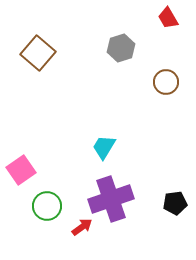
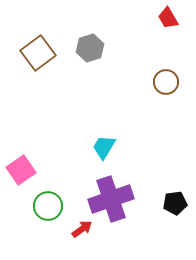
gray hexagon: moved 31 px left
brown square: rotated 12 degrees clockwise
green circle: moved 1 px right
red arrow: moved 2 px down
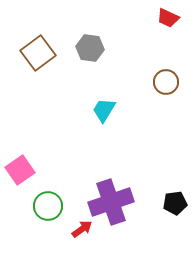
red trapezoid: rotated 35 degrees counterclockwise
gray hexagon: rotated 24 degrees clockwise
cyan trapezoid: moved 37 px up
pink square: moved 1 px left
purple cross: moved 3 px down
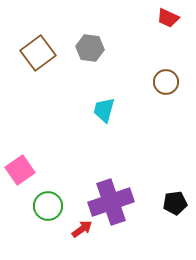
cyan trapezoid: rotated 16 degrees counterclockwise
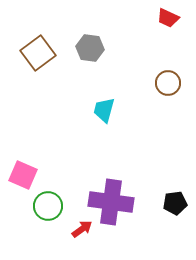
brown circle: moved 2 px right, 1 px down
pink square: moved 3 px right, 5 px down; rotated 32 degrees counterclockwise
purple cross: rotated 27 degrees clockwise
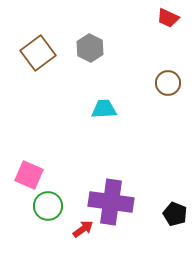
gray hexagon: rotated 20 degrees clockwise
cyan trapezoid: moved 1 px up; rotated 72 degrees clockwise
pink square: moved 6 px right
black pentagon: moved 11 px down; rotated 30 degrees clockwise
red arrow: moved 1 px right
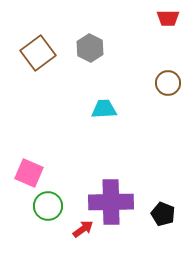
red trapezoid: rotated 25 degrees counterclockwise
pink square: moved 2 px up
purple cross: rotated 9 degrees counterclockwise
black pentagon: moved 12 px left
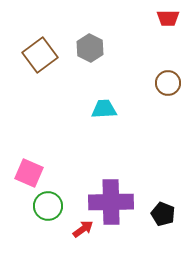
brown square: moved 2 px right, 2 px down
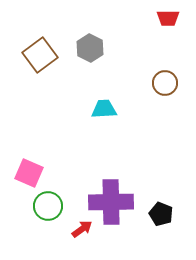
brown circle: moved 3 px left
black pentagon: moved 2 px left
red arrow: moved 1 px left
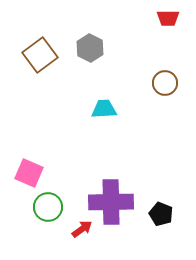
green circle: moved 1 px down
